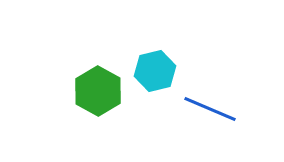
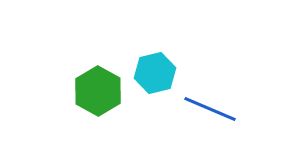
cyan hexagon: moved 2 px down
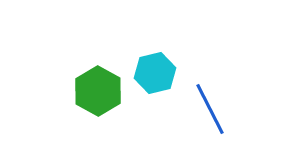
blue line: rotated 40 degrees clockwise
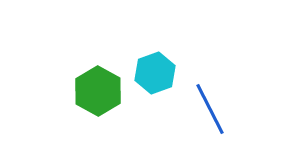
cyan hexagon: rotated 6 degrees counterclockwise
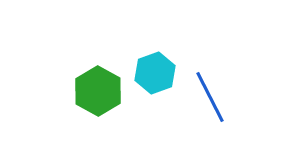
blue line: moved 12 px up
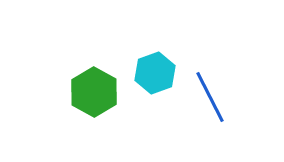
green hexagon: moved 4 px left, 1 px down
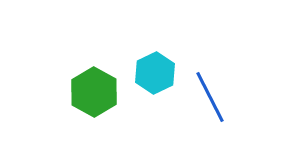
cyan hexagon: rotated 6 degrees counterclockwise
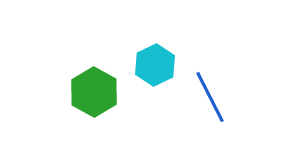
cyan hexagon: moved 8 px up
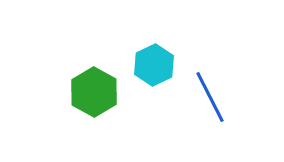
cyan hexagon: moved 1 px left
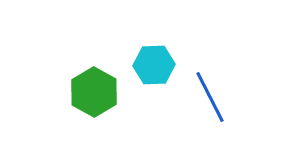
cyan hexagon: rotated 24 degrees clockwise
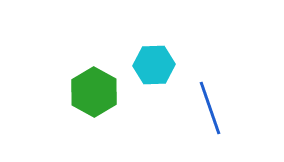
blue line: moved 11 px down; rotated 8 degrees clockwise
